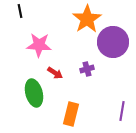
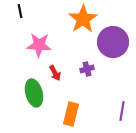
orange star: moved 4 px left
red arrow: rotated 28 degrees clockwise
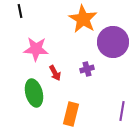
orange star: rotated 8 degrees counterclockwise
pink star: moved 3 px left, 4 px down
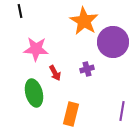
orange star: moved 1 px right, 2 px down
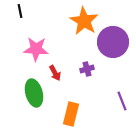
purple line: moved 10 px up; rotated 30 degrees counterclockwise
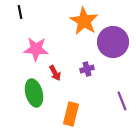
black line: moved 1 px down
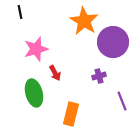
pink star: rotated 20 degrees counterclockwise
purple cross: moved 12 px right, 7 px down
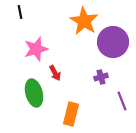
purple cross: moved 2 px right, 1 px down
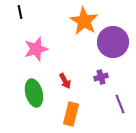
red arrow: moved 10 px right, 8 px down
purple line: moved 2 px left, 3 px down
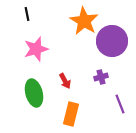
black line: moved 7 px right, 2 px down
purple circle: moved 1 px left, 1 px up
